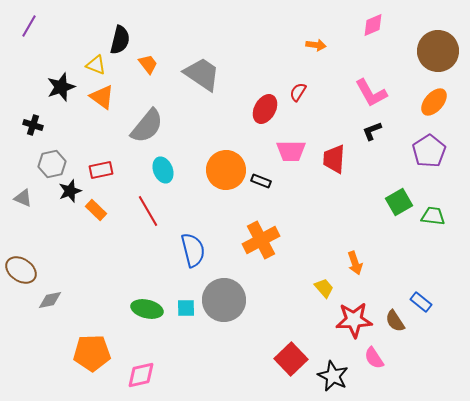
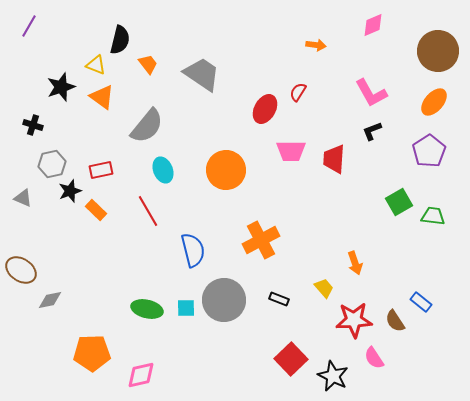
black rectangle at (261, 181): moved 18 px right, 118 px down
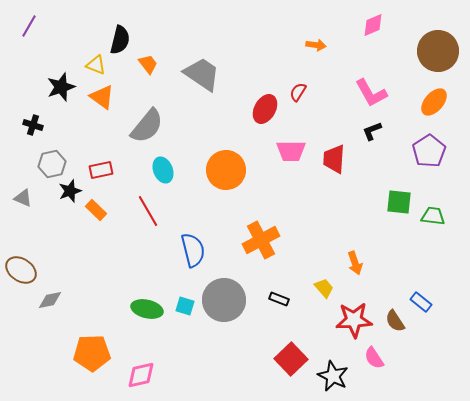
green square at (399, 202): rotated 36 degrees clockwise
cyan square at (186, 308): moved 1 px left, 2 px up; rotated 18 degrees clockwise
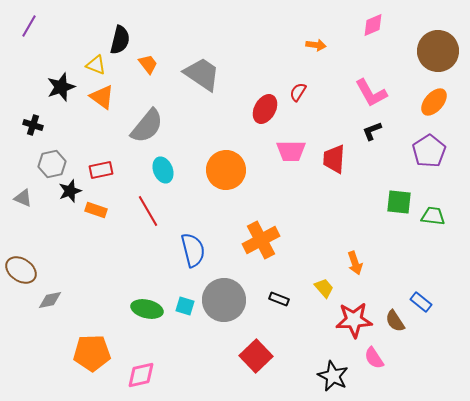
orange rectangle at (96, 210): rotated 25 degrees counterclockwise
red square at (291, 359): moved 35 px left, 3 px up
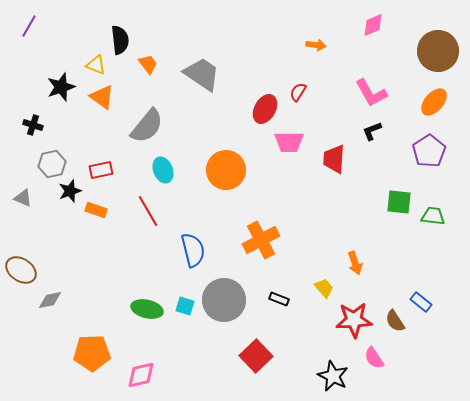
black semicircle at (120, 40): rotated 20 degrees counterclockwise
pink trapezoid at (291, 151): moved 2 px left, 9 px up
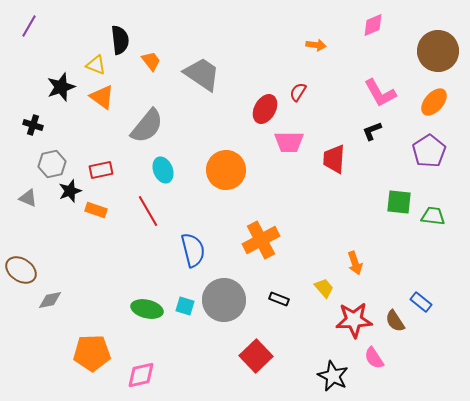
orange trapezoid at (148, 64): moved 3 px right, 3 px up
pink L-shape at (371, 93): moved 9 px right
gray triangle at (23, 198): moved 5 px right
